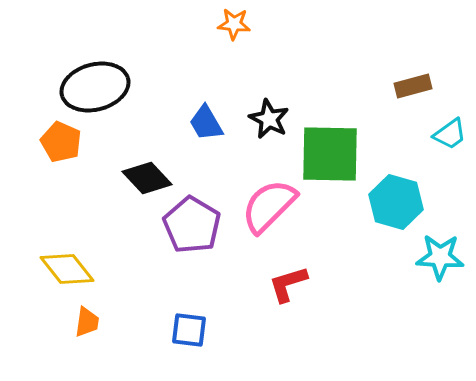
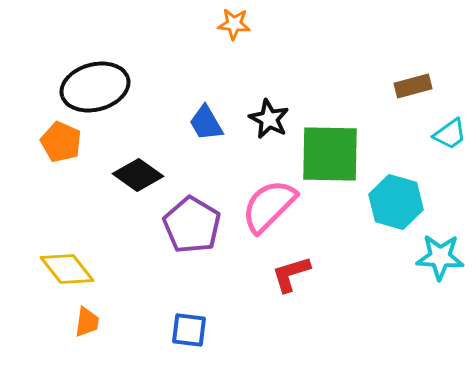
black diamond: moved 9 px left, 3 px up; rotated 12 degrees counterclockwise
red L-shape: moved 3 px right, 10 px up
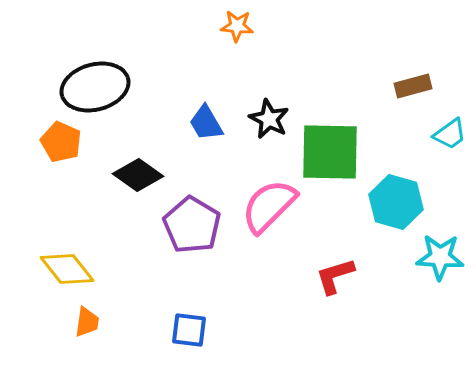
orange star: moved 3 px right, 2 px down
green square: moved 2 px up
red L-shape: moved 44 px right, 2 px down
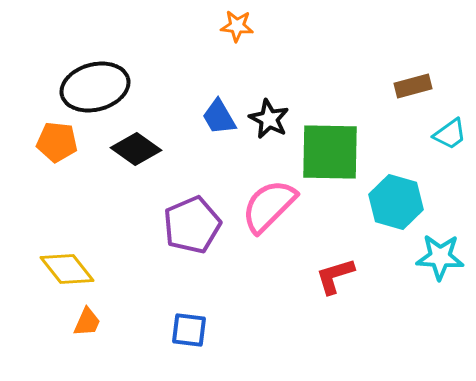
blue trapezoid: moved 13 px right, 6 px up
orange pentagon: moved 4 px left; rotated 18 degrees counterclockwise
black diamond: moved 2 px left, 26 px up
purple pentagon: rotated 18 degrees clockwise
orange trapezoid: rotated 16 degrees clockwise
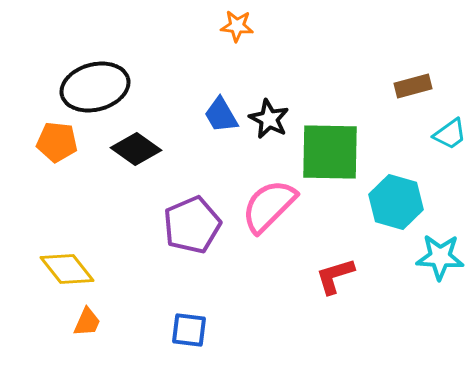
blue trapezoid: moved 2 px right, 2 px up
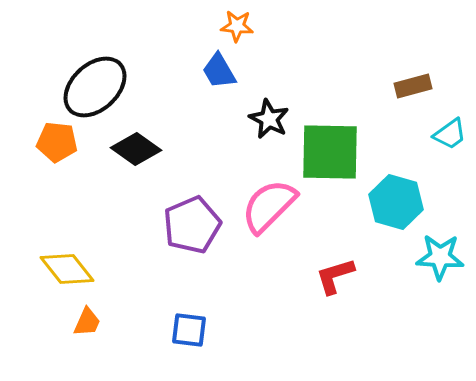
black ellipse: rotated 28 degrees counterclockwise
blue trapezoid: moved 2 px left, 44 px up
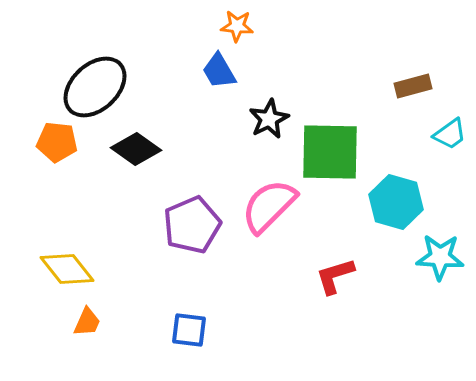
black star: rotated 18 degrees clockwise
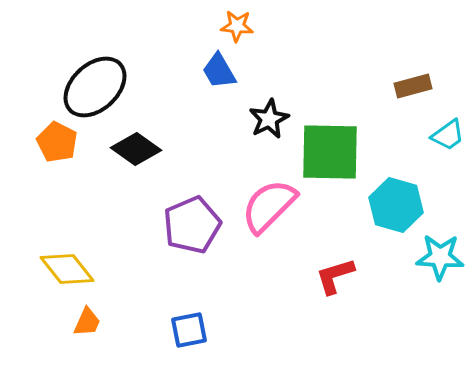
cyan trapezoid: moved 2 px left, 1 px down
orange pentagon: rotated 21 degrees clockwise
cyan hexagon: moved 3 px down
blue square: rotated 18 degrees counterclockwise
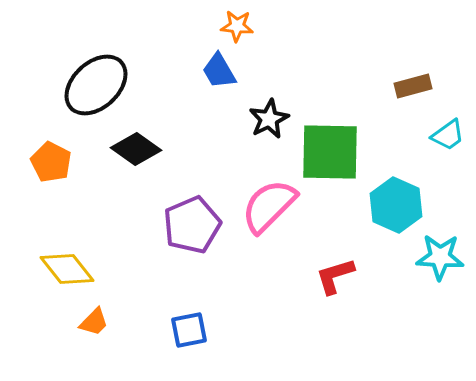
black ellipse: moved 1 px right, 2 px up
orange pentagon: moved 6 px left, 20 px down
cyan hexagon: rotated 8 degrees clockwise
orange trapezoid: moved 7 px right; rotated 20 degrees clockwise
